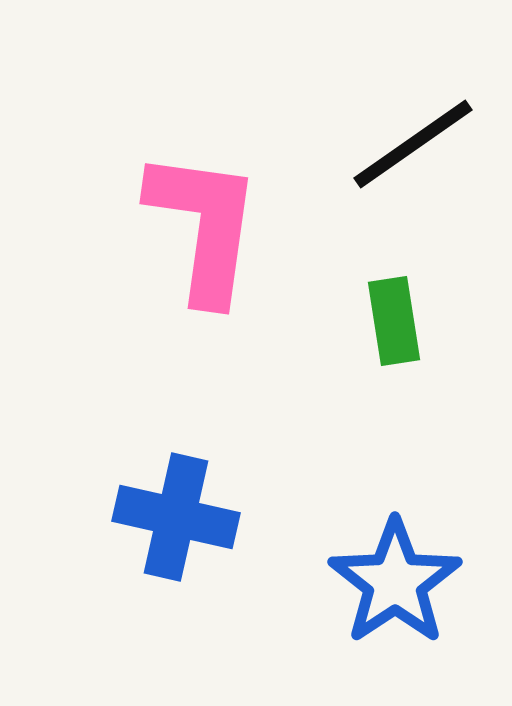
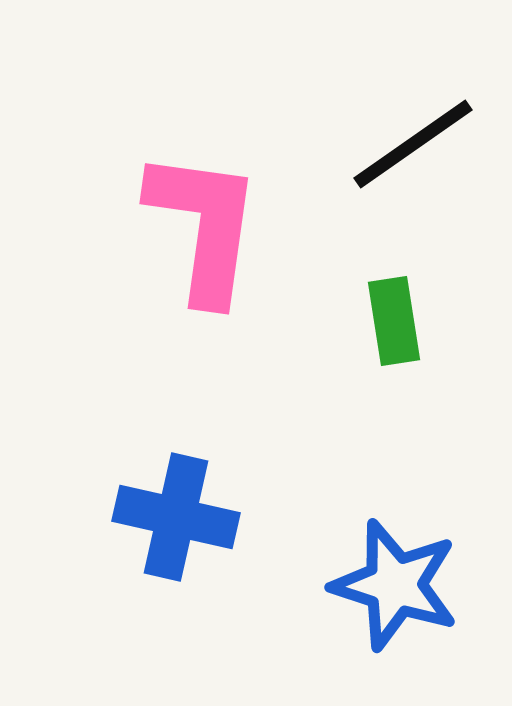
blue star: moved 3 px down; rotated 20 degrees counterclockwise
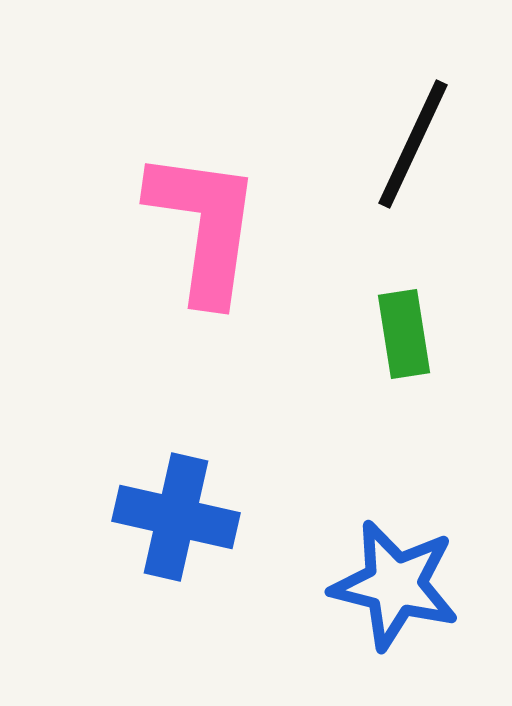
black line: rotated 30 degrees counterclockwise
green rectangle: moved 10 px right, 13 px down
blue star: rotated 4 degrees counterclockwise
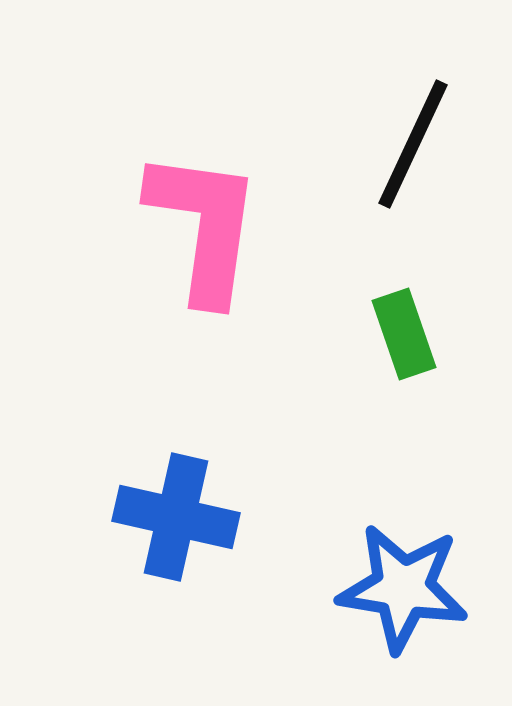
green rectangle: rotated 10 degrees counterclockwise
blue star: moved 8 px right, 3 px down; rotated 5 degrees counterclockwise
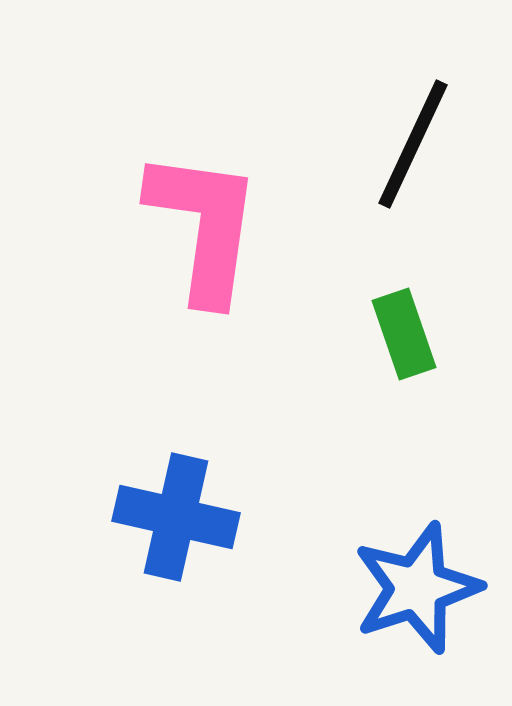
blue star: moved 14 px right; rotated 27 degrees counterclockwise
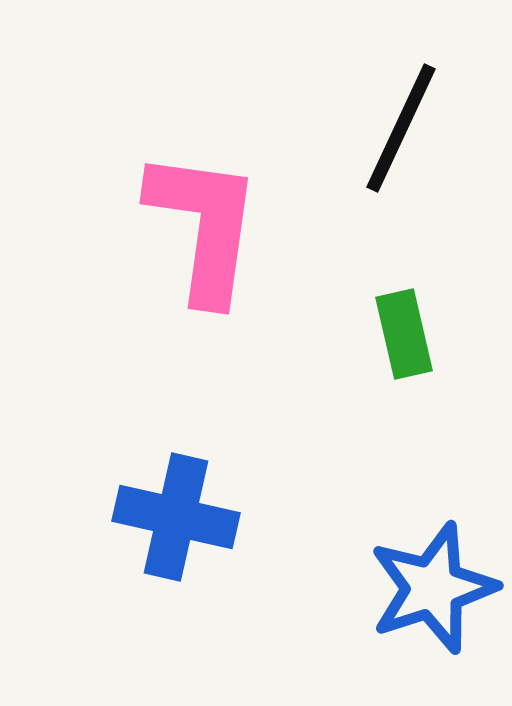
black line: moved 12 px left, 16 px up
green rectangle: rotated 6 degrees clockwise
blue star: moved 16 px right
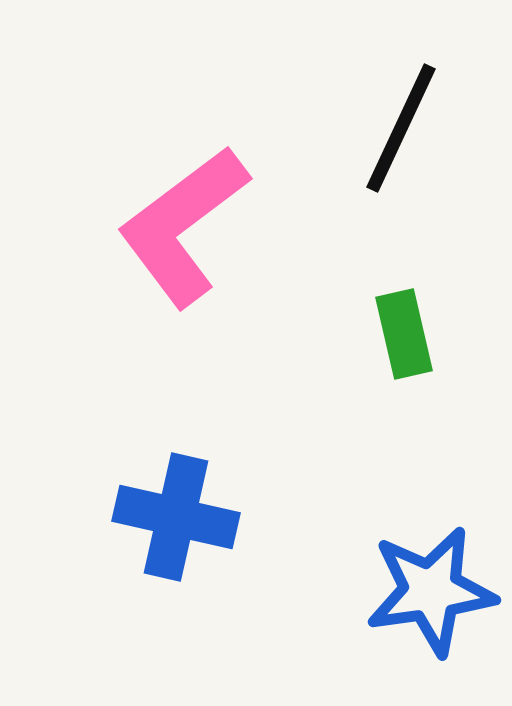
pink L-shape: moved 21 px left; rotated 135 degrees counterclockwise
blue star: moved 2 px left, 3 px down; rotated 10 degrees clockwise
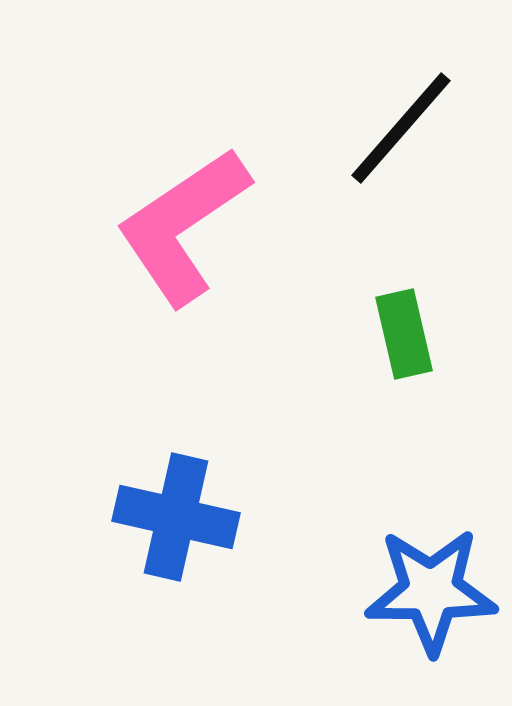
black line: rotated 16 degrees clockwise
pink L-shape: rotated 3 degrees clockwise
blue star: rotated 8 degrees clockwise
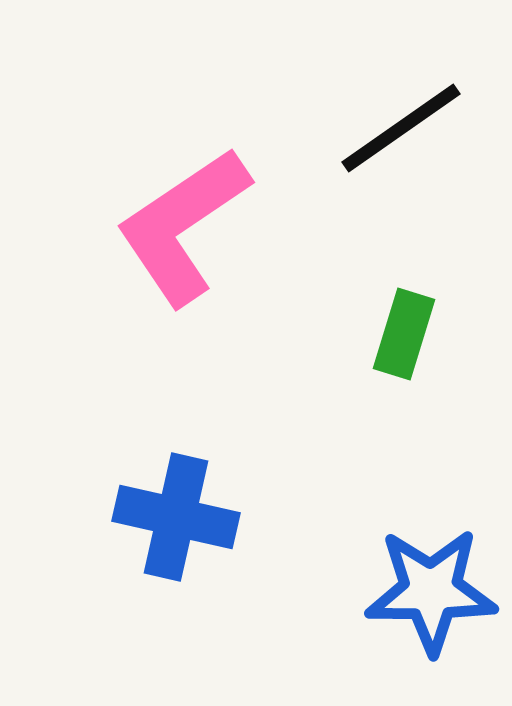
black line: rotated 14 degrees clockwise
green rectangle: rotated 30 degrees clockwise
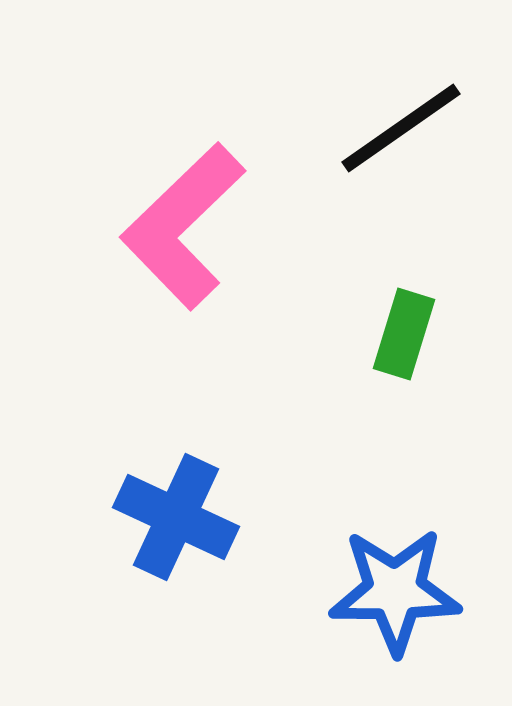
pink L-shape: rotated 10 degrees counterclockwise
blue cross: rotated 12 degrees clockwise
blue star: moved 36 px left
